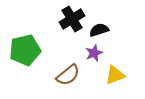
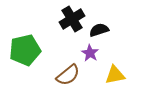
purple star: moved 4 px left; rotated 18 degrees counterclockwise
yellow triangle: rotated 10 degrees clockwise
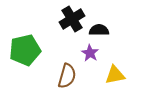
black semicircle: rotated 18 degrees clockwise
brown semicircle: moved 1 px left, 1 px down; rotated 35 degrees counterclockwise
